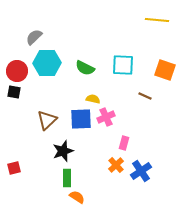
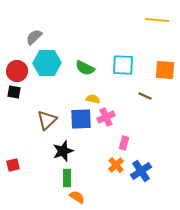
orange square: rotated 15 degrees counterclockwise
red square: moved 1 px left, 3 px up
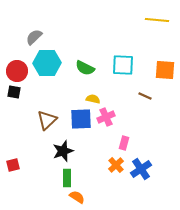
blue cross: moved 2 px up
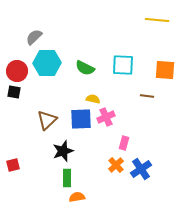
brown line: moved 2 px right; rotated 16 degrees counterclockwise
orange semicircle: rotated 42 degrees counterclockwise
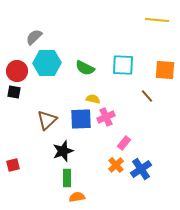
brown line: rotated 40 degrees clockwise
pink rectangle: rotated 24 degrees clockwise
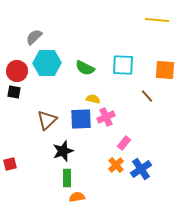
red square: moved 3 px left, 1 px up
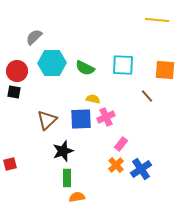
cyan hexagon: moved 5 px right
pink rectangle: moved 3 px left, 1 px down
